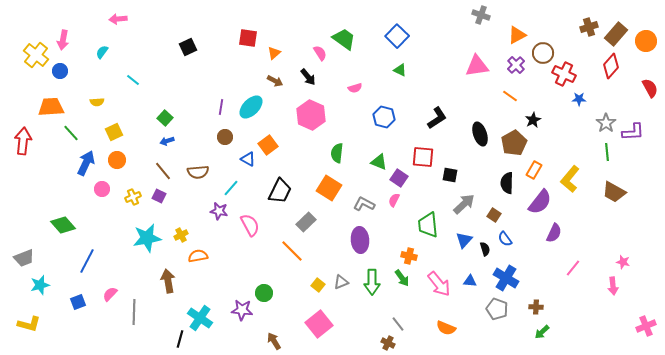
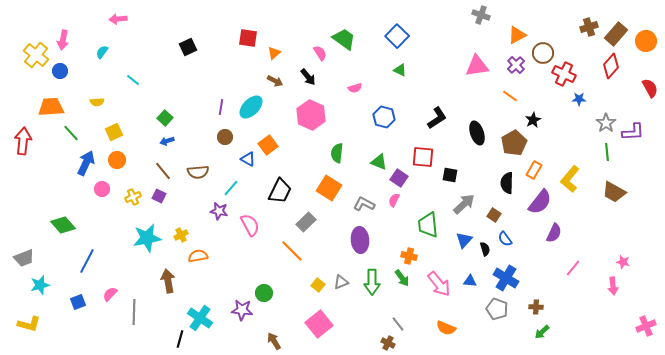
black ellipse at (480, 134): moved 3 px left, 1 px up
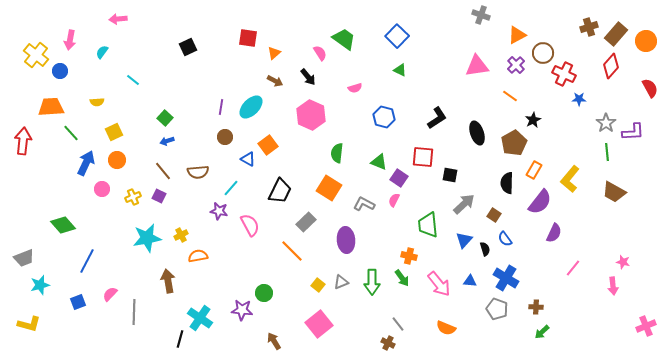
pink arrow at (63, 40): moved 7 px right
purple ellipse at (360, 240): moved 14 px left
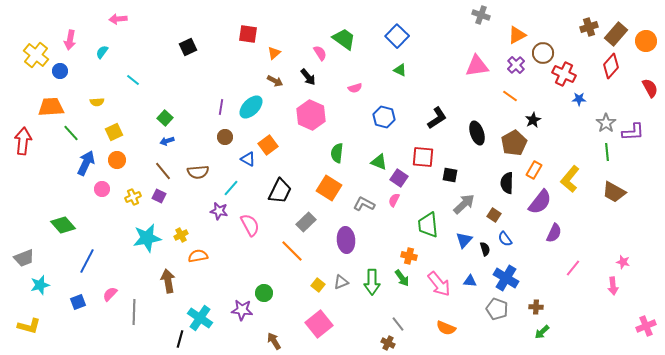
red square at (248, 38): moved 4 px up
yellow L-shape at (29, 324): moved 2 px down
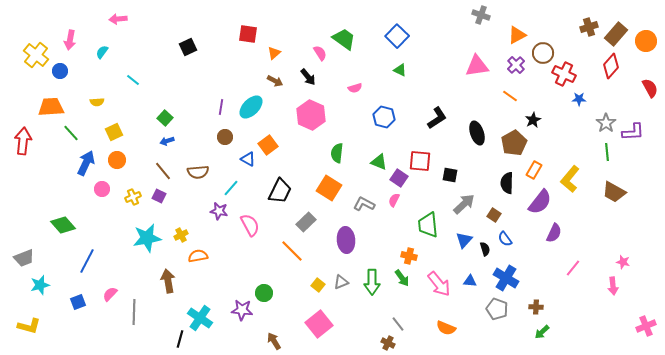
red square at (423, 157): moved 3 px left, 4 px down
